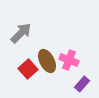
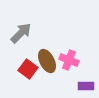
red square: rotated 12 degrees counterclockwise
purple rectangle: moved 4 px right, 2 px down; rotated 49 degrees clockwise
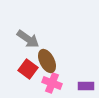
gray arrow: moved 7 px right, 6 px down; rotated 80 degrees clockwise
pink cross: moved 17 px left, 23 px down
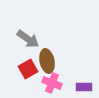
brown ellipse: rotated 15 degrees clockwise
red square: rotated 24 degrees clockwise
purple rectangle: moved 2 px left, 1 px down
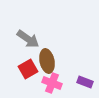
purple rectangle: moved 1 px right, 5 px up; rotated 21 degrees clockwise
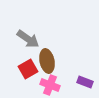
pink cross: moved 2 px left, 2 px down
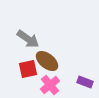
brown ellipse: rotated 40 degrees counterclockwise
red square: rotated 18 degrees clockwise
pink cross: rotated 30 degrees clockwise
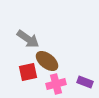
red square: moved 3 px down
pink cross: moved 6 px right, 1 px up; rotated 24 degrees clockwise
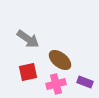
brown ellipse: moved 13 px right, 1 px up
